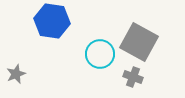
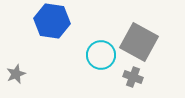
cyan circle: moved 1 px right, 1 px down
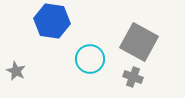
cyan circle: moved 11 px left, 4 px down
gray star: moved 3 px up; rotated 24 degrees counterclockwise
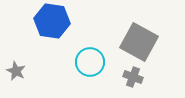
cyan circle: moved 3 px down
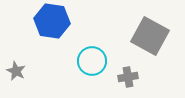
gray square: moved 11 px right, 6 px up
cyan circle: moved 2 px right, 1 px up
gray cross: moved 5 px left; rotated 30 degrees counterclockwise
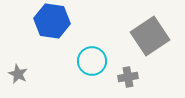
gray square: rotated 27 degrees clockwise
gray star: moved 2 px right, 3 px down
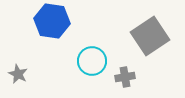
gray cross: moved 3 px left
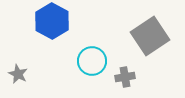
blue hexagon: rotated 20 degrees clockwise
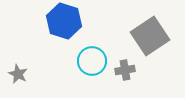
blue hexagon: moved 12 px right; rotated 12 degrees counterclockwise
gray cross: moved 7 px up
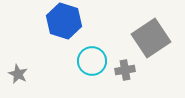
gray square: moved 1 px right, 2 px down
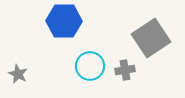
blue hexagon: rotated 16 degrees counterclockwise
cyan circle: moved 2 px left, 5 px down
